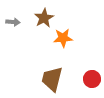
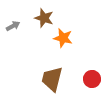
brown star: rotated 24 degrees counterclockwise
gray arrow: moved 4 px down; rotated 32 degrees counterclockwise
orange star: rotated 18 degrees clockwise
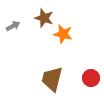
orange star: moved 4 px up
red circle: moved 1 px left, 1 px up
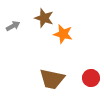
brown trapezoid: rotated 92 degrees counterclockwise
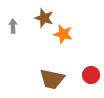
gray arrow: rotated 64 degrees counterclockwise
red circle: moved 3 px up
